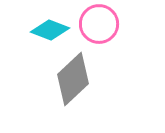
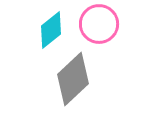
cyan diamond: moved 1 px right; rotated 60 degrees counterclockwise
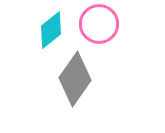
gray diamond: moved 2 px right; rotated 12 degrees counterclockwise
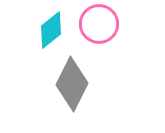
gray diamond: moved 3 px left, 5 px down; rotated 8 degrees counterclockwise
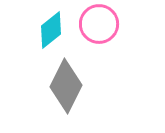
gray diamond: moved 6 px left, 2 px down
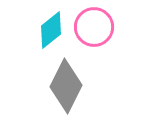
pink circle: moved 5 px left, 3 px down
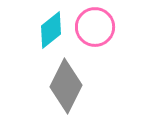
pink circle: moved 1 px right
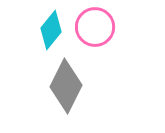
cyan diamond: rotated 12 degrees counterclockwise
